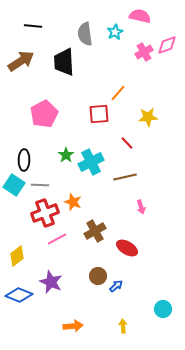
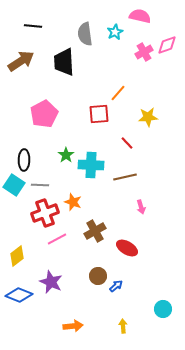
cyan cross: moved 3 px down; rotated 30 degrees clockwise
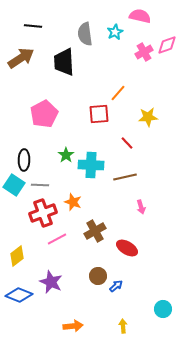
brown arrow: moved 3 px up
red cross: moved 2 px left
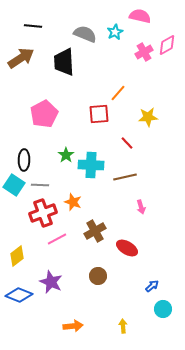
gray semicircle: rotated 120 degrees clockwise
pink diamond: rotated 10 degrees counterclockwise
blue arrow: moved 36 px right
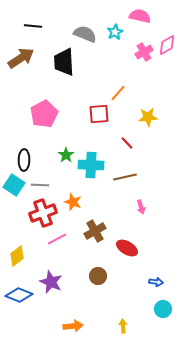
blue arrow: moved 4 px right, 4 px up; rotated 48 degrees clockwise
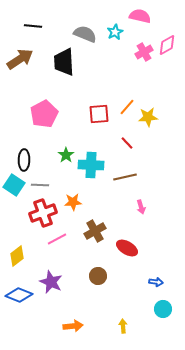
brown arrow: moved 1 px left, 1 px down
orange line: moved 9 px right, 14 px down
orange star: rotated 24 degrees counterclockwise
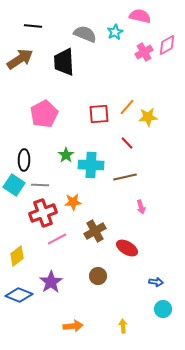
purple star: rotated 15 degrees clockwise
